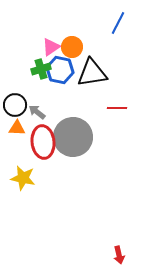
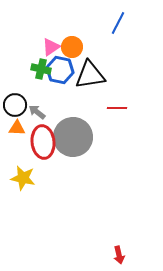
green cross: rotated 30 degrees clockwise
black triangle: moved 2 px left, 2 px down
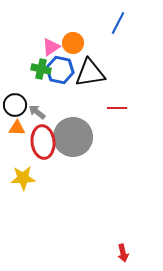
orange circle: moved 1 px right, 4 px up
black triangle: moved 2 px up
yellow star: rotated 15 degrees counterclockwise
red arrow: moved 4 px right, 2 px up
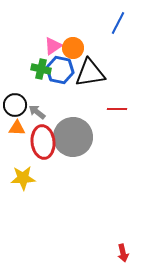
orange circle: moved 5 px down
pink triangle: moved 2 px right, 1 px up
red line: moved 1 px down
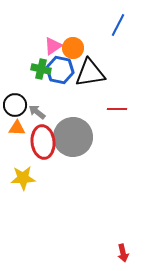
blue line: moved 2 px down
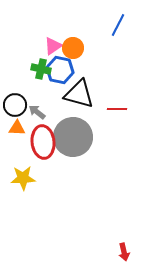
black triangle: moved 11 px left, 21 px down; rotated 24 degrees clockwise
red arrow: moved 1 px right, 1 px up
